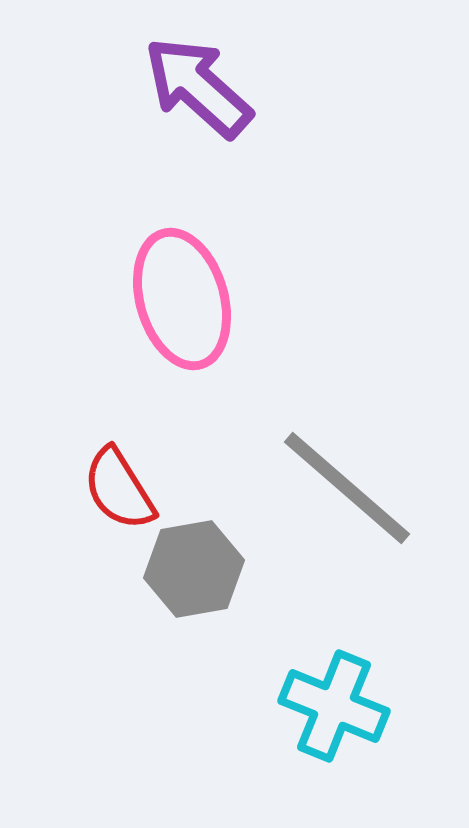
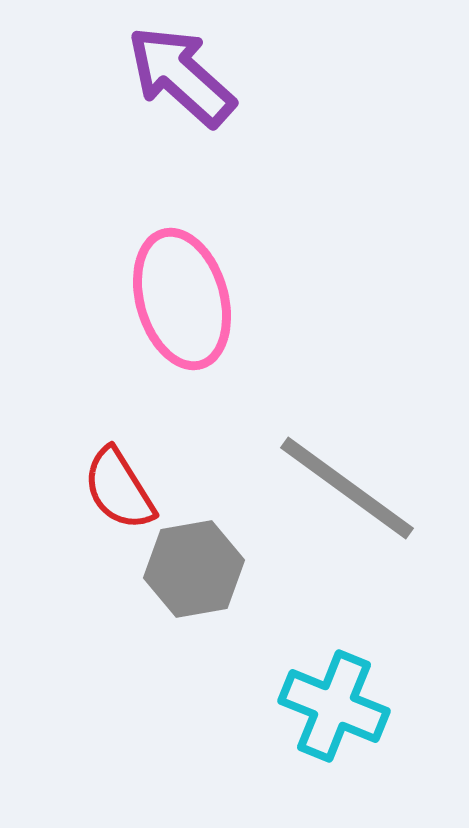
purple arrow: moved 17 px left, 11 px up
gray line: rotated 5 degrees counterclockwise
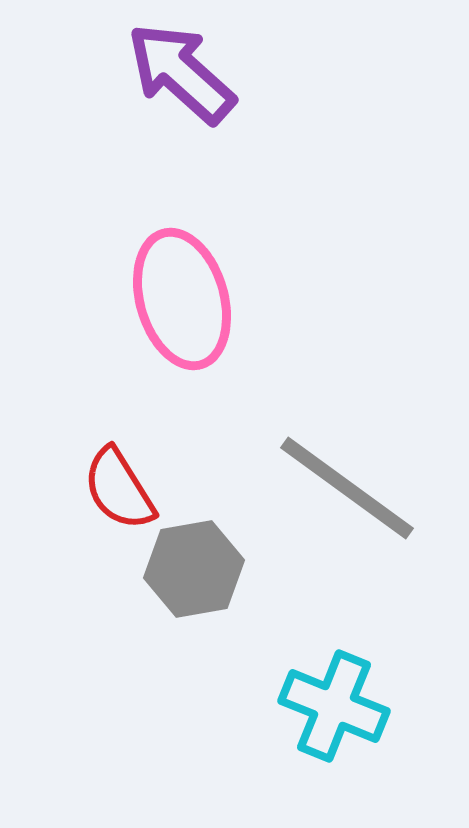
purple arrow: moved 3 px up
